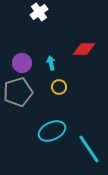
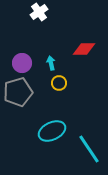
yellow circle: moved 4 px up
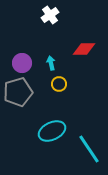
white cross: moved 11 px right, 3 px down
yellow circle: moved 1 px down
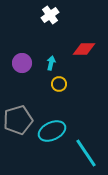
cyan arrow: rotated 24 degrees clockwise
gray pentagon: moved 28 px down
cyan line: moved 3 px left, 4 px down
